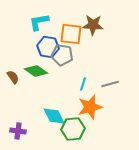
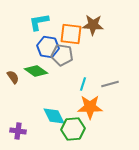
orange star: rotated 15 degrees clockwise
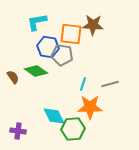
cyan L-shape: moved 2 px left
